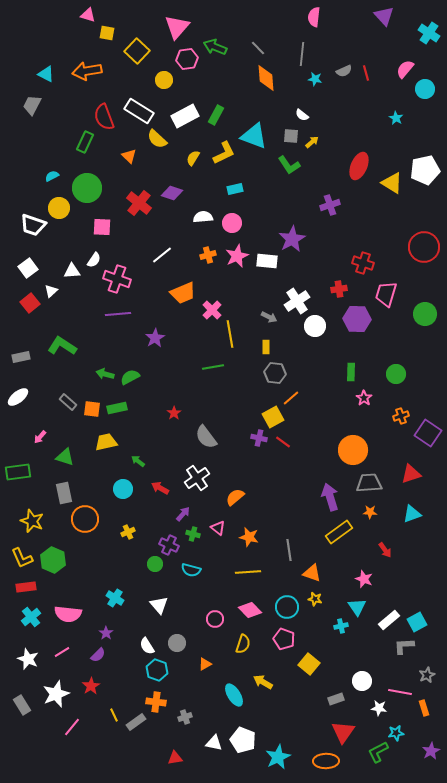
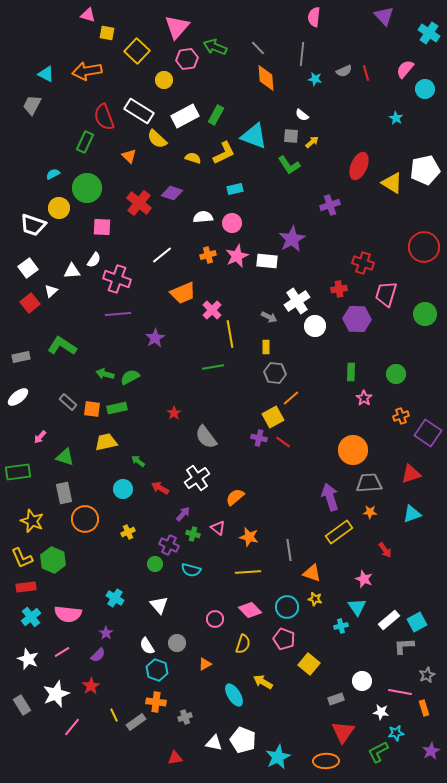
yellow semicircle at (193, 158): rotated 77 degrees clockwise
cyan semicircle at (52, 176): moved 1 px right, 2 px up
white star at (379, 708): moved 2 px right, 4 px down
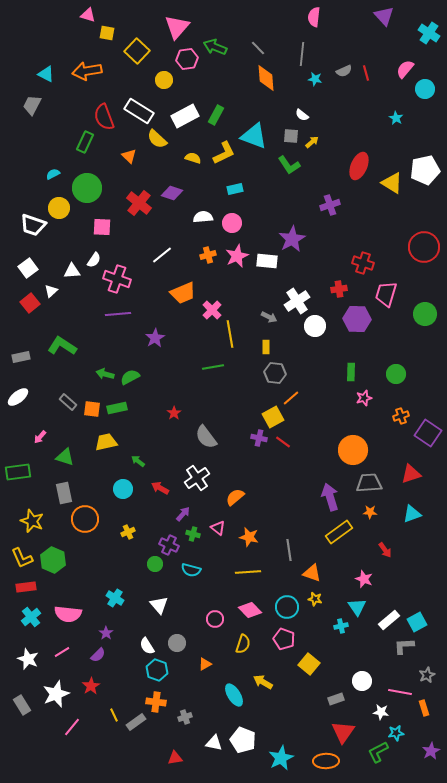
pink star at (364, 398): rotated 21 degrees clockwise
cyan star at (278, 757): moved 3 px right, 1 px down
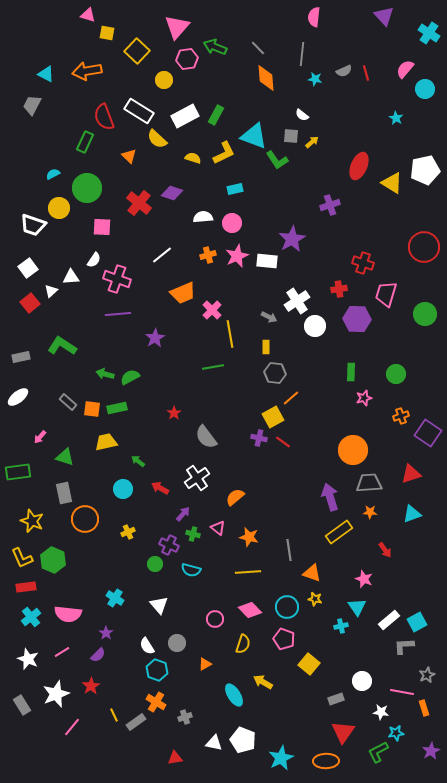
green L-shape at (289, 165): moved 12 px left, 5 px up
white triangle at (72, 271): moved 1 px left, 6 px down
pink line at (400, 692): moved 2 px right
orange cross at (156, 702): rotated 24 degrees clockwise
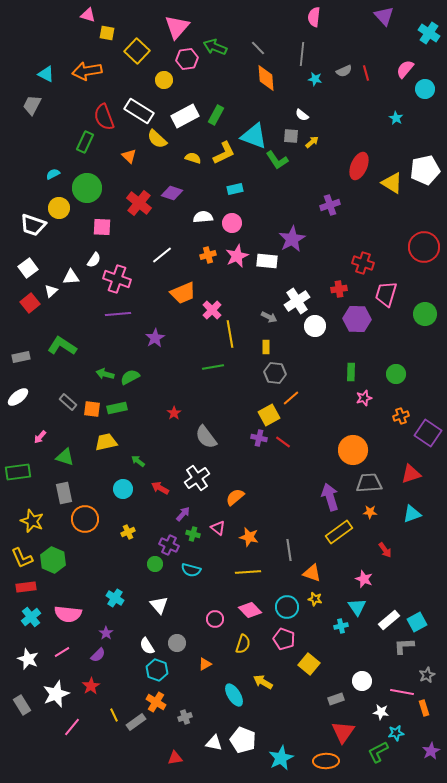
yellow square at (273, 417): moved 4 px left, 2 px up
